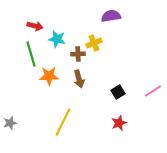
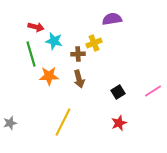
purple semicircle: moved 1 px right, 3 px down
red arrow: moved 1 px right, 1 px down
cyan star: moved 3 px left, 2 px down
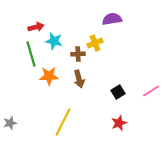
red arrow: rotated 28 degrees counterclockwise
yellow cross: moved 1 px right
pink line: moved 2 px left
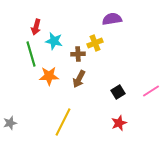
red arrow: rotated 119 degrees clockwise
brown arrow: rotated 42 degrees clockwise
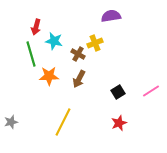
purple semicircle: moved 1 px left, 3 px up
brown cross: rotated 32 degrees clockwise
gray star: moved 1 px right, 1 px up
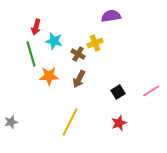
yellow line: moved 7 px right
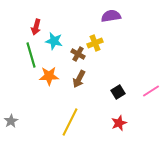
green line: moved 1 px down
gray star: moved 1 px up; rotated 16 degrees counterclockwise
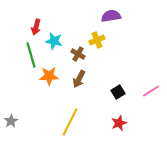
yellow cross: moved 2 px right, 3 px up
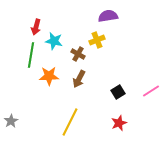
purple semicircle: moved 3 px left
green line: rotated 25 degrees clockwise
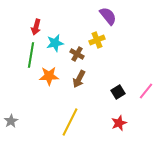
purple semicircle: rotated 60 degrees clockwise
cyan star: moved 1 px right, 2 px down; rotated 24 degrees counterclockwise
brown cross: moved 1 px left
pink line: moved 5 px left; rotated 18 degrees counterclockwise
